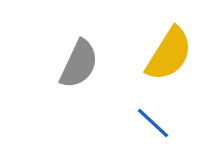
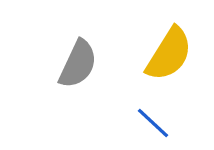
gray semicircle: moved 1 px left
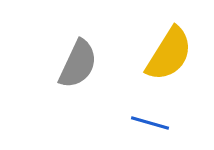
blue line: moved 3 px left; rotated 27 degrees counterclockwise
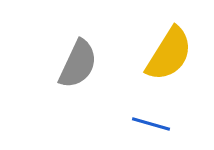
blue line: moved 1 px right, 1 px down
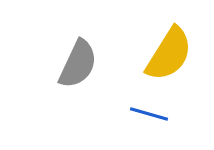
blue line: moved 2 px left, 10 px up
